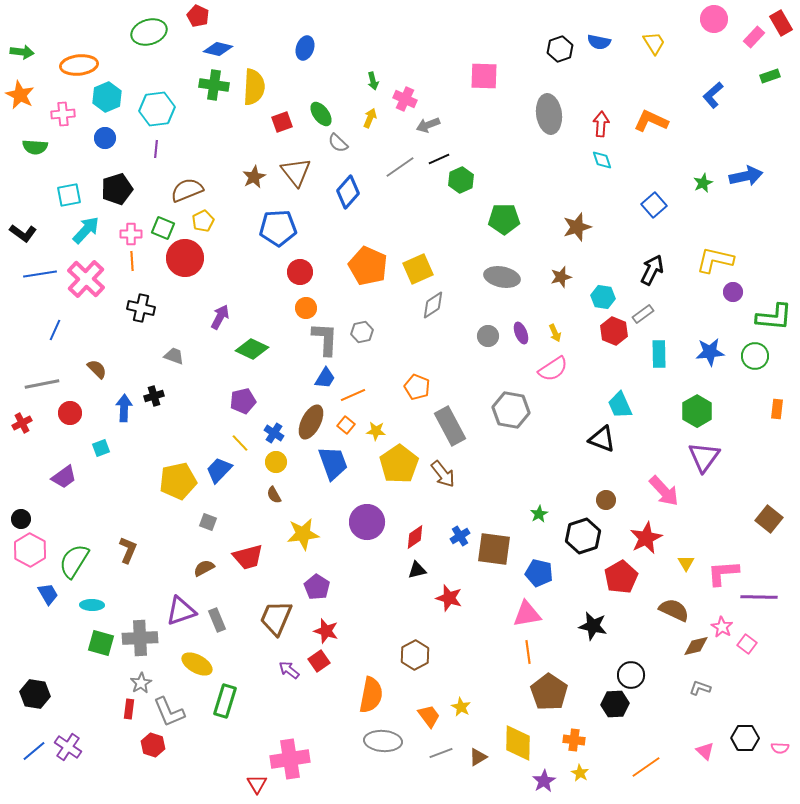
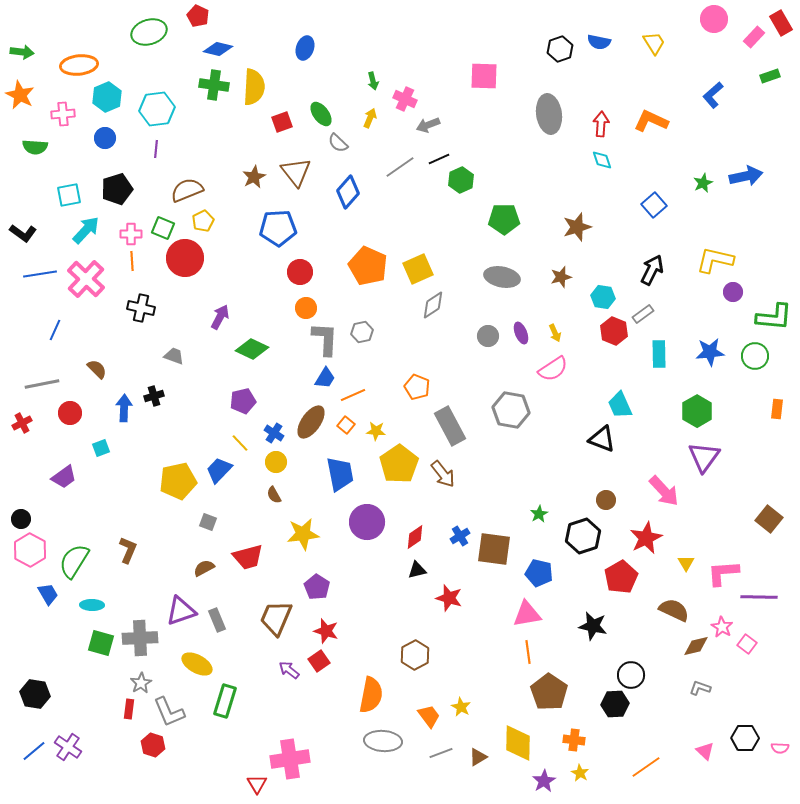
brown ellipse at (311, 422): rotated 8 degrees clockwise
blue trapezoid at (333, 463): moved 7 px right, 11 px down; rotated 9 degrees clockwise
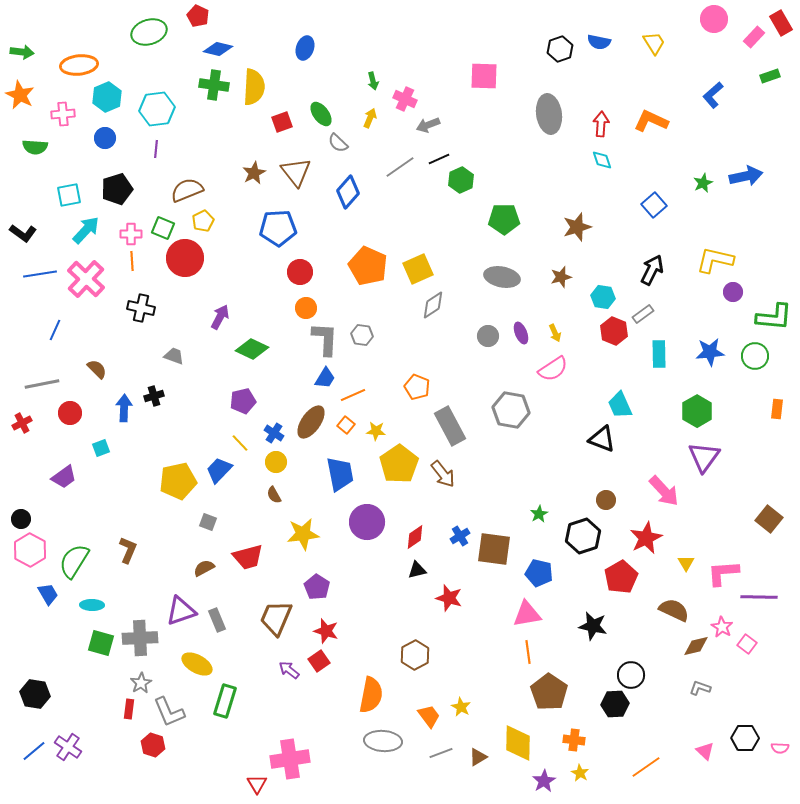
brown star at (254, 177): moved 4 px up
gray hexagon at (362, 332): moved 3 px down; rotated 20 degrees clockwise
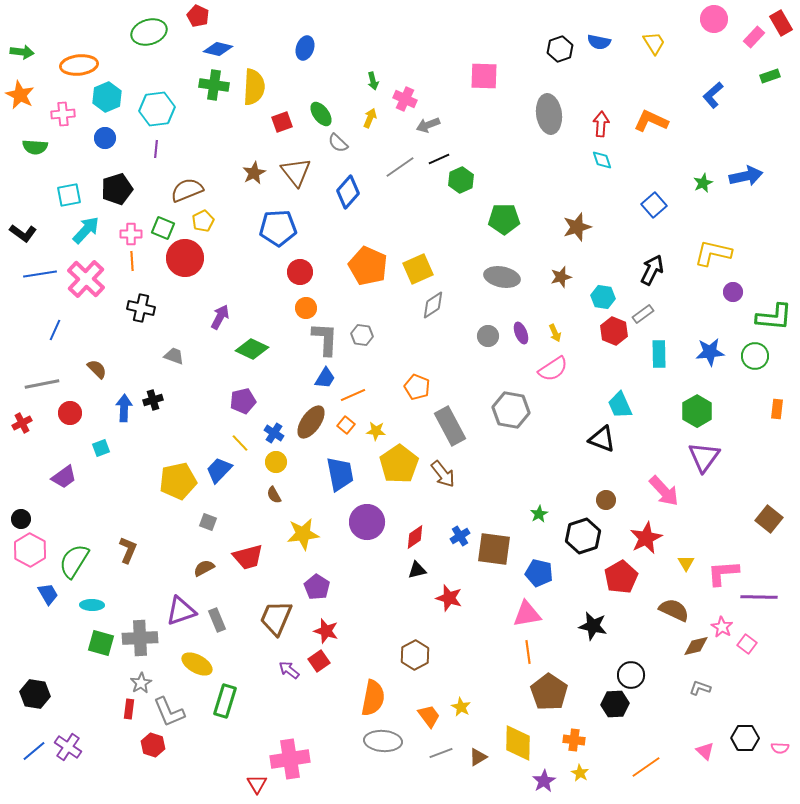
yellow L-shape at (715, 260): moved 2 px left, 7 px up
black cross at (154, 396): moved 1 px left, 4 px down
orange semicircle at (371, 695): moved 2 px right, 3 px down
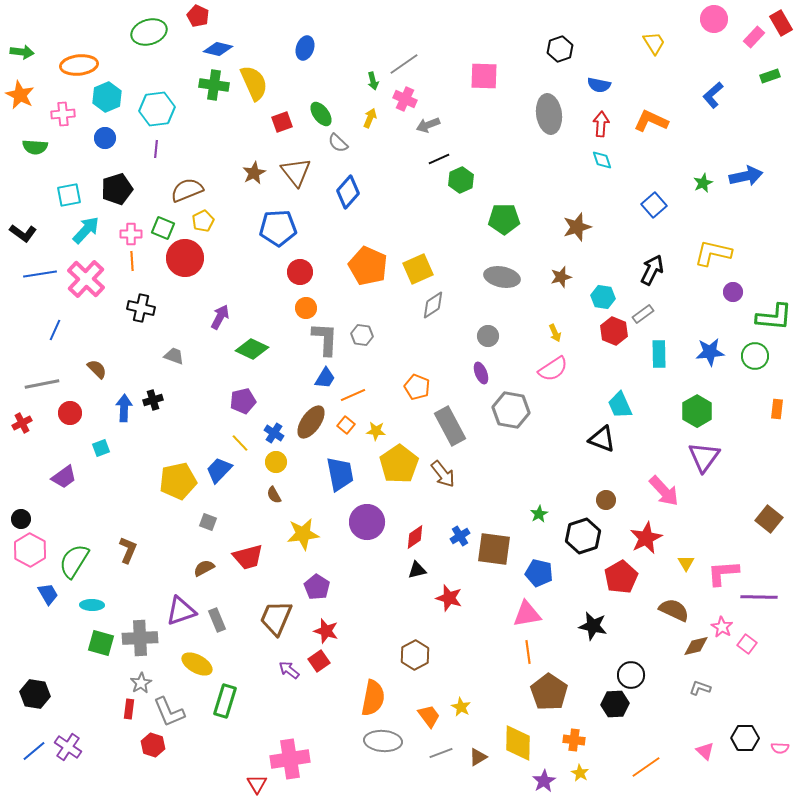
blue semicircle at (599, 42): moved 43 px down
yellow semicircle at (254, 87): moved 4 px up; rotated 27 degrees counterclockwise
gray line at (400, 167): moved 4 px right, 103 px up
purple ellipse at (521, 333): moved 40 px left, 40 px down
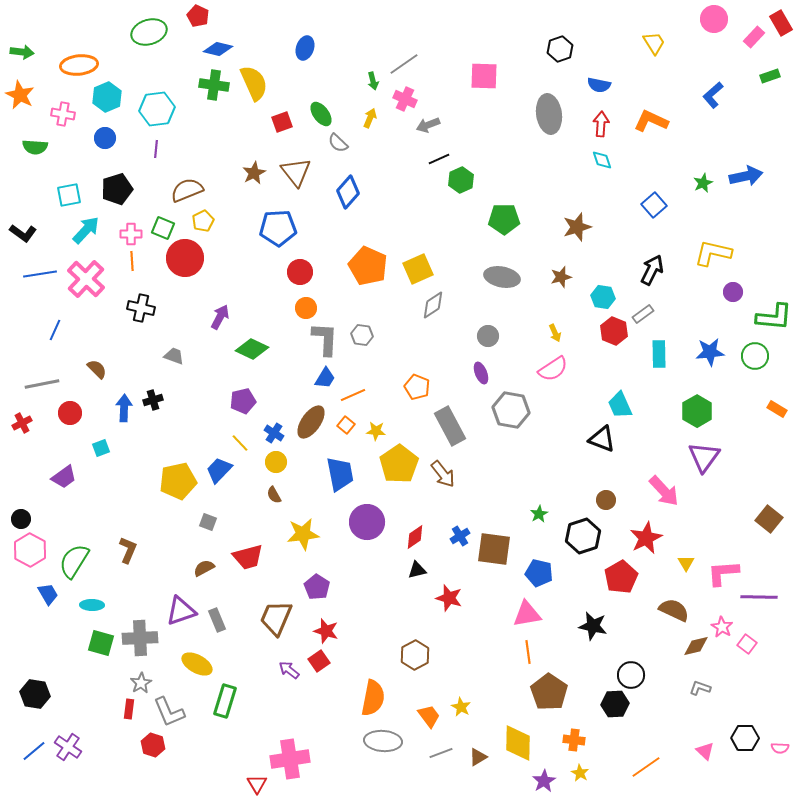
pink cross at (63, 114): rotated 15 degrees clockwise
orange rectangle at (777, 409): rotated 66 degrees counterclockwise
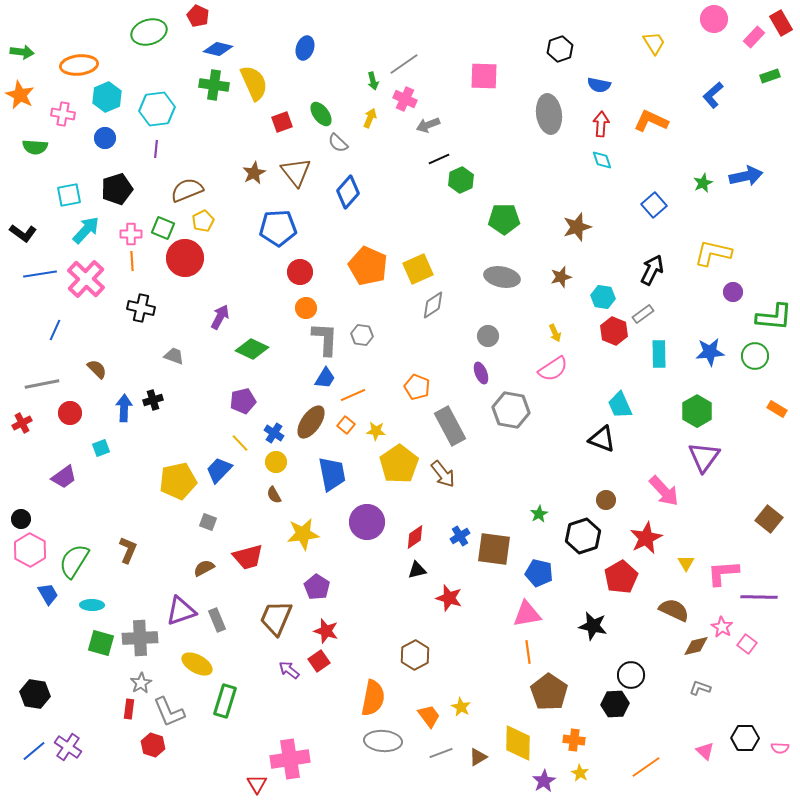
blue trapezoid at (340, 474): moved 8 px left
